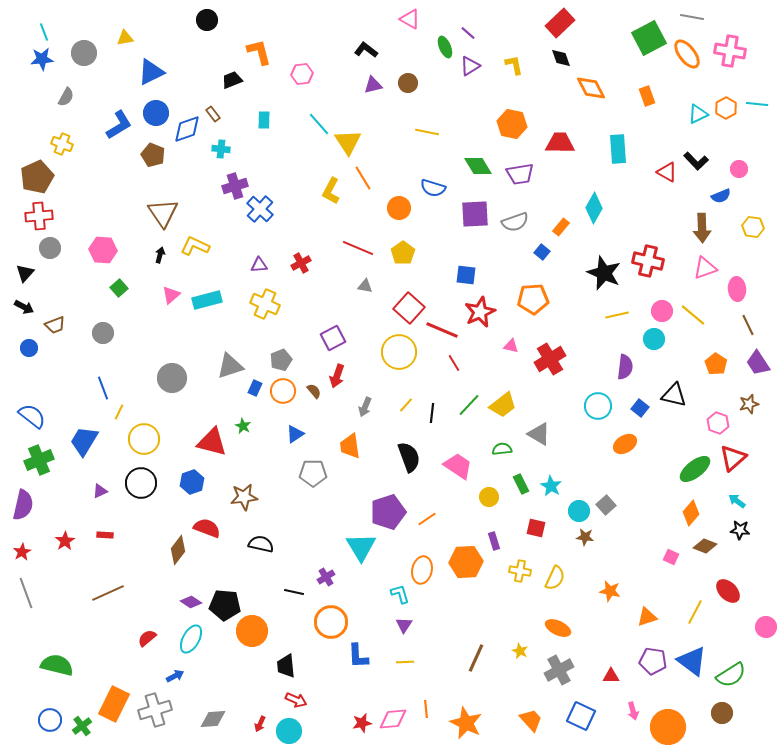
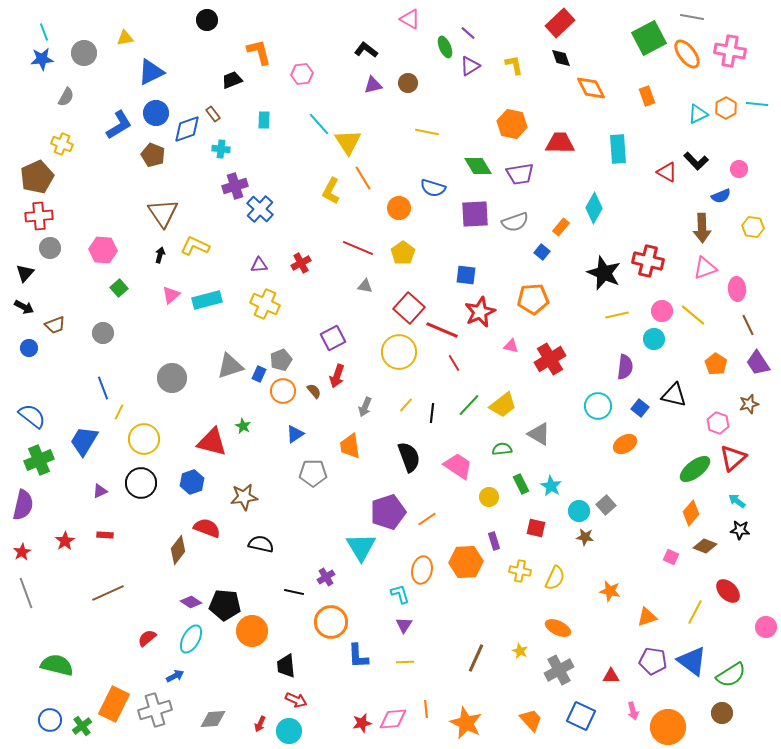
blue rectangle at (255, 388): moved 4 px right, 14 px up
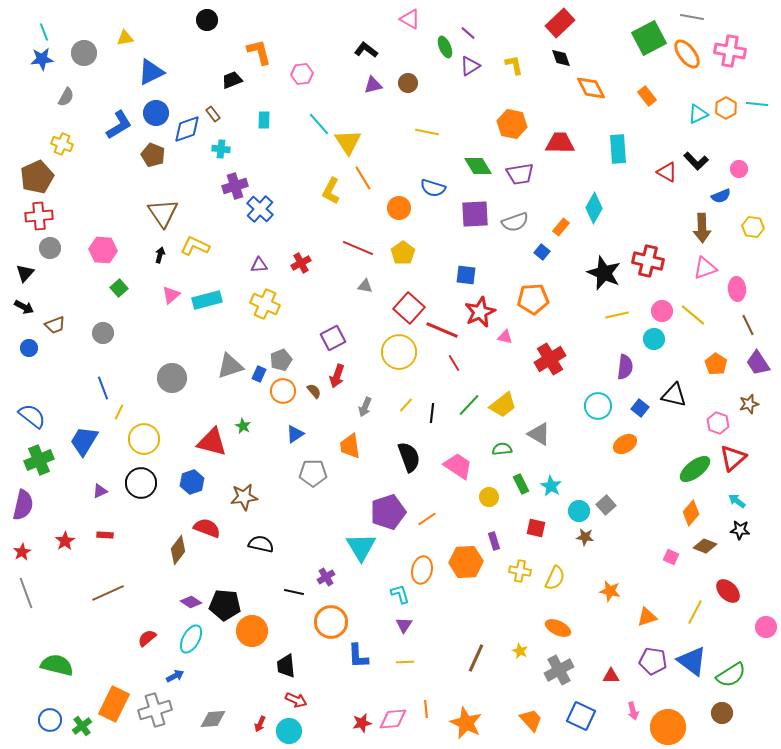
orange rectangle at (647, 96): rotated 18 degrees counterclockwise
pink triangle at (511, 346): moved 6 px left, 9 px up
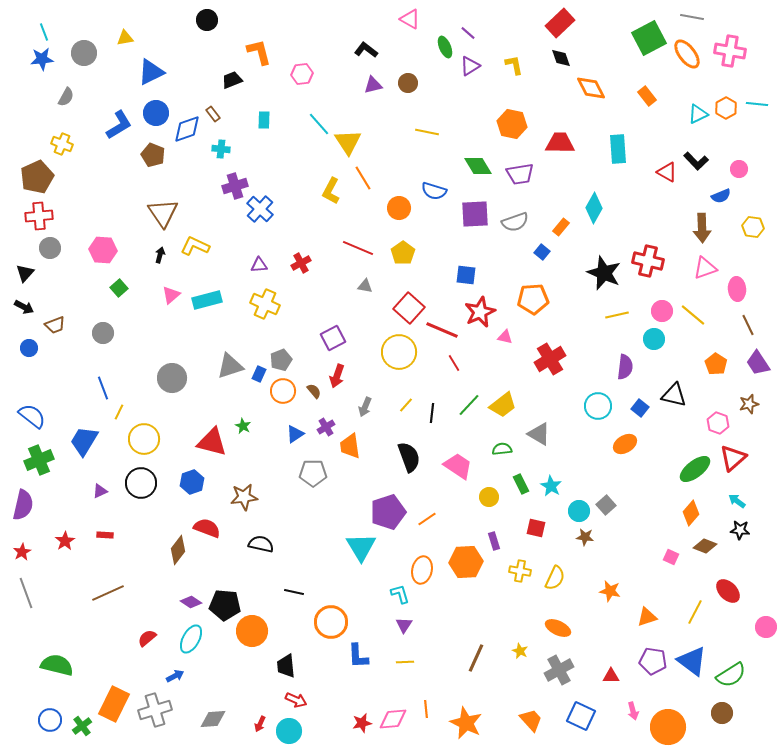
blue semicircle at (433, 188): moved 1 px right, 3 px down
purple cross at (326, 577): moved 150 px up
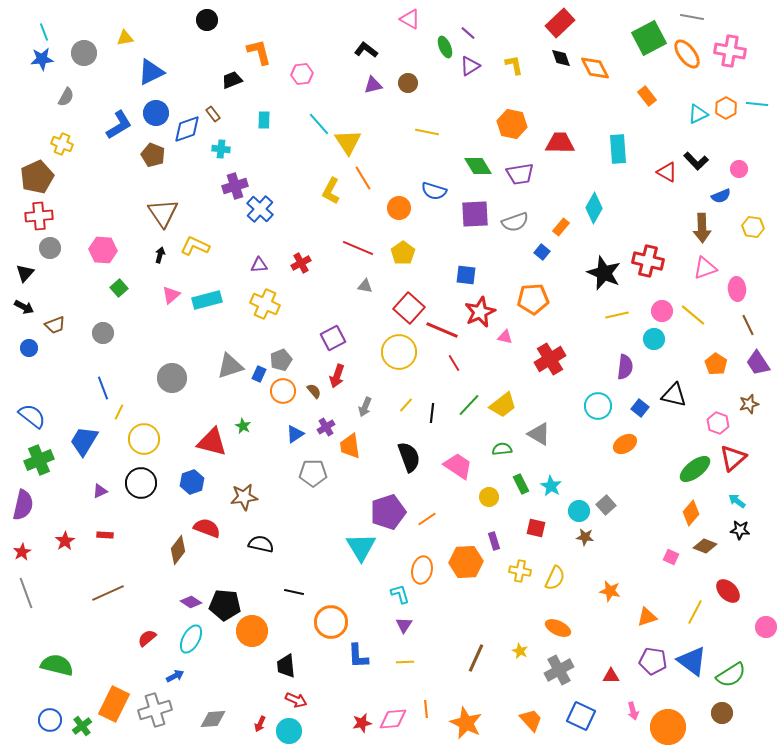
orange diamond at (591, 88): moved 4 px right, 20 px up
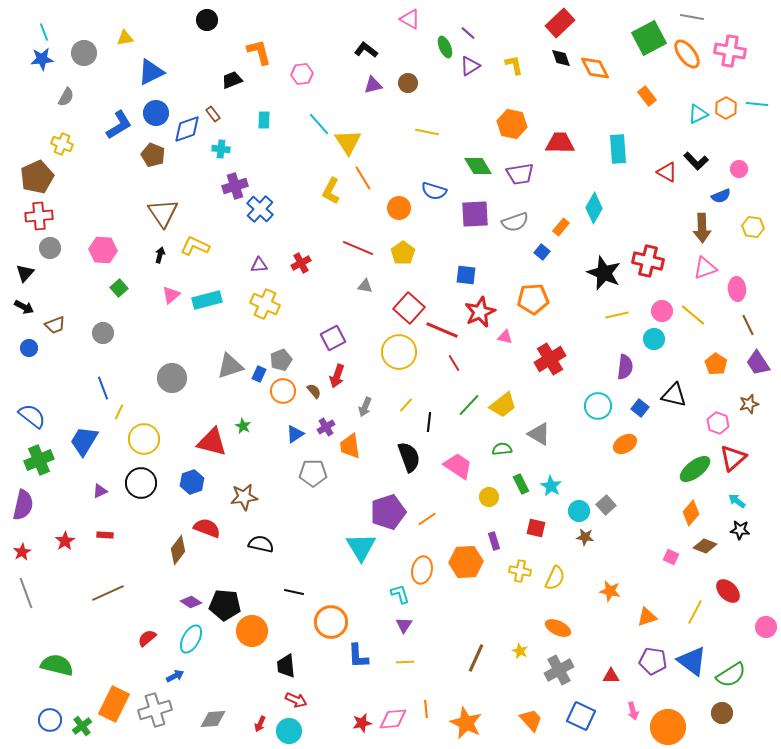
black line at (432, 413): moved 3 px left, 9 px down
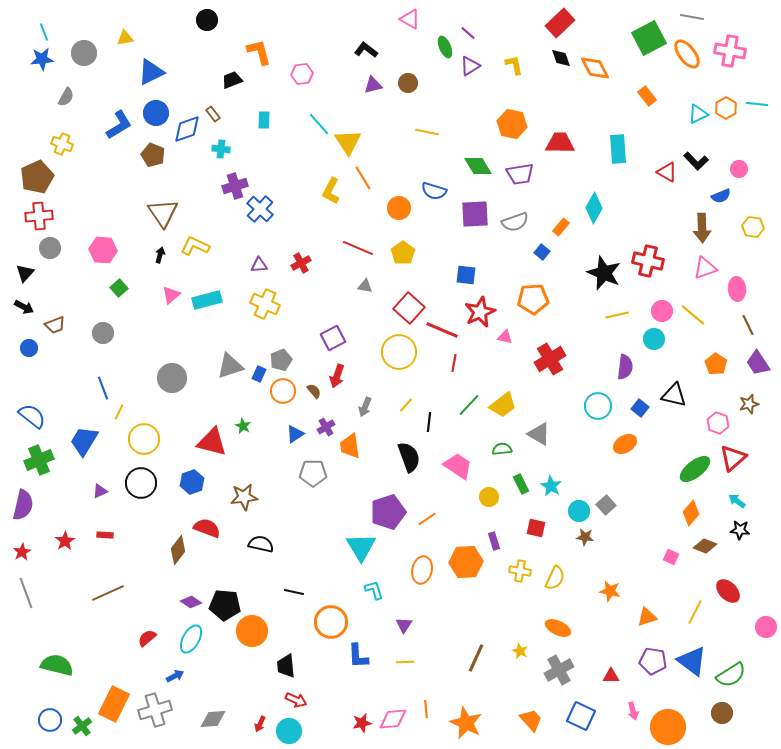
red line at (454, 363): rotated 42 degrees clockwise
cyan L-shape at (400, 594): moved 26 px left, 4 px up
